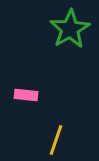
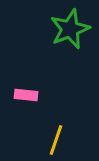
green star: rotated 9 degrees clockwise
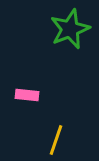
pink rectangle: moved 1 px right
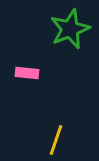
pink rectangle: moved 22 px up
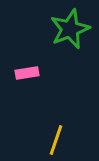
pink rectangle: rotated 15 degrees counterclockwise
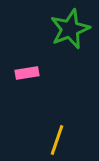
yellow line: moved 1 px right
